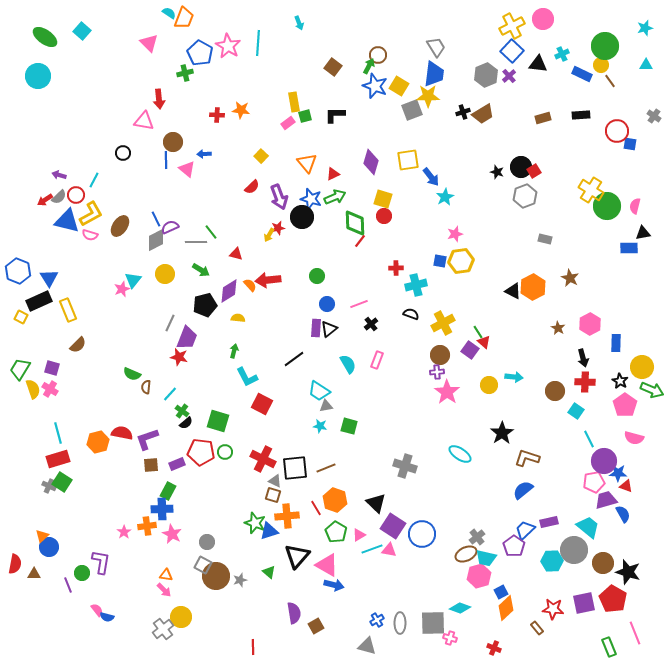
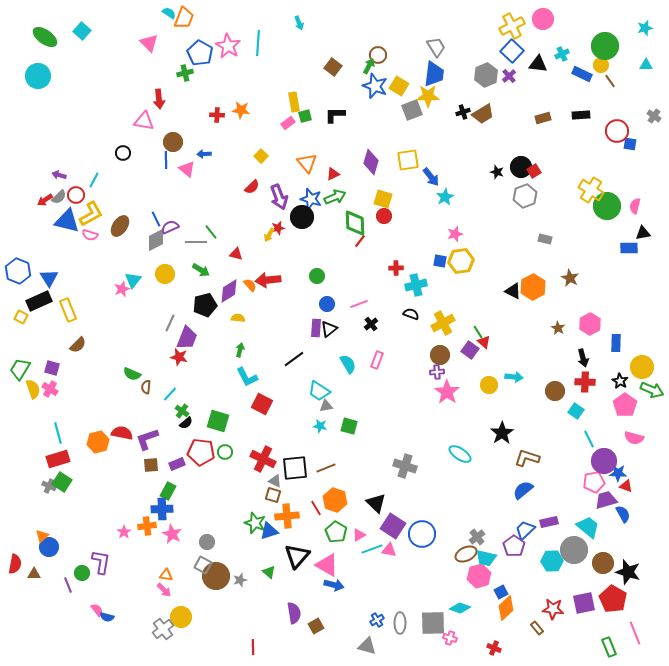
green arrow at (234, 351): moved 6 px right, 1 px up
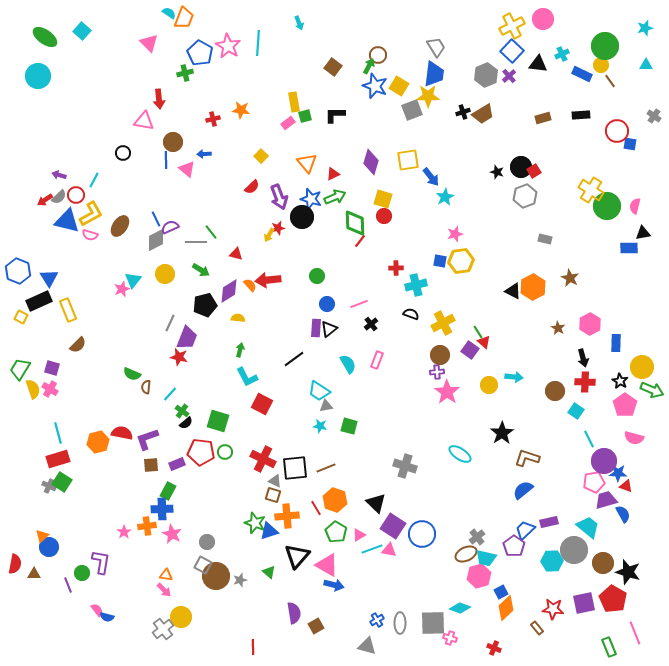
red cross at (217, 115): moved 4 px left, 4 px down; rotated 16 degrees counterclockwise
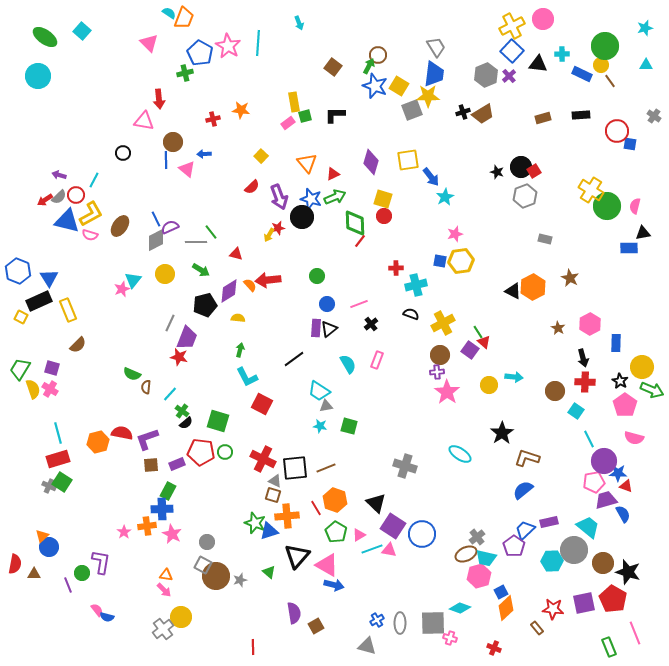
cyan cross at (562, 54): rotated 24 degrees clockwise
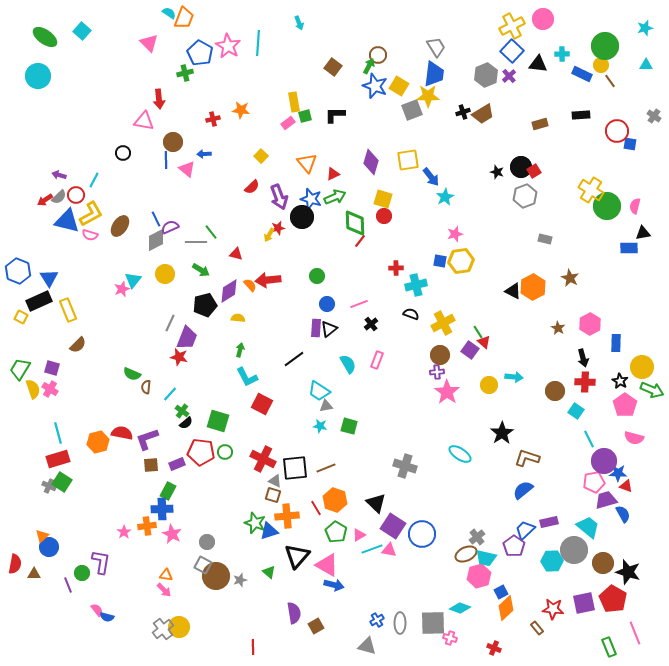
brown rectangle at (543, 118): moved 3 px left, 6 px down
yellow circle at (181, 617): moved 2 px left, 10 px down
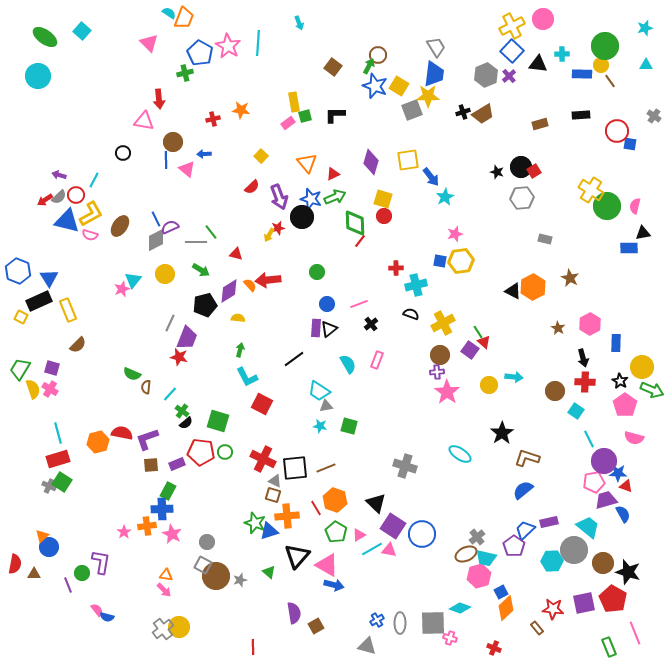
blue rectangle at (582, 74): rotated 24 degrees counterclockwise
gray hexagon at (525, 196): moved 3 px left, 2 px down; rotated 15 degrees clockwise
green circle at (317, 276): moved 4 px up
cyan line at (372, 549): rotated 10 degrees counterclockwise
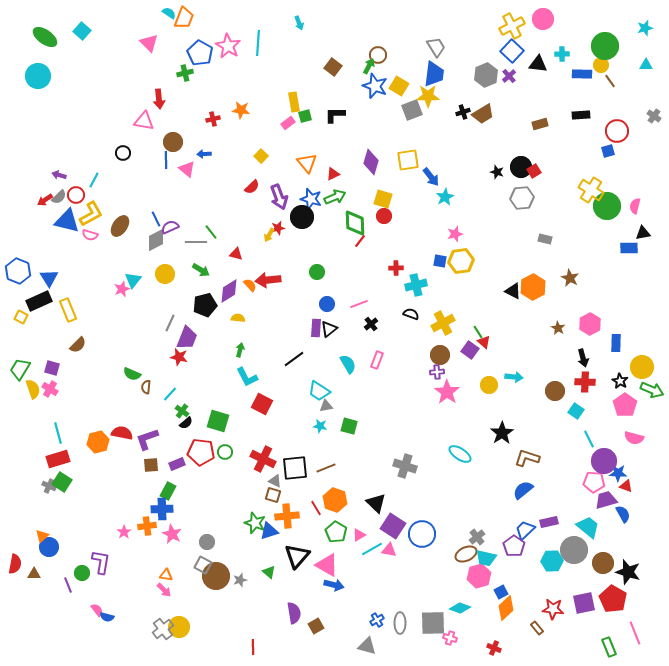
blue square at (630, 144): moved 22 px left, 7 px down; rotated 24 degrees counterclockwise
pink pentagon at (594, 482): rotated 15 degrees clockwise
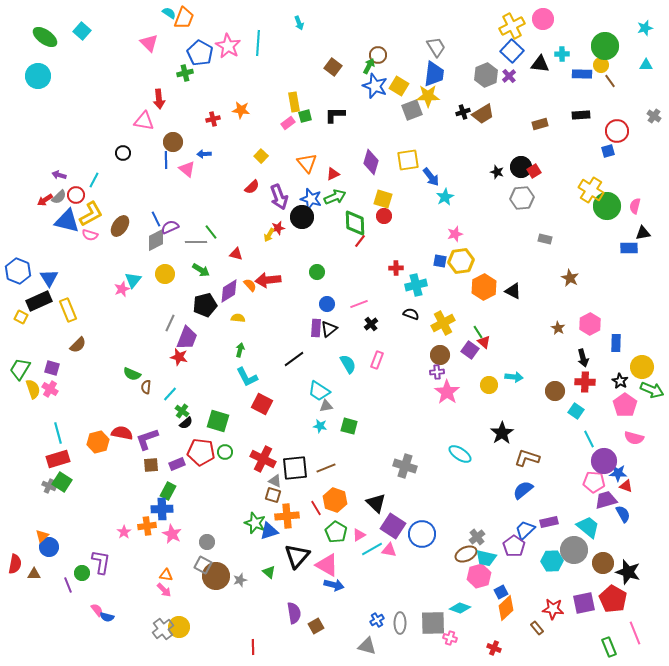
black triangle at (538, 64): moved 2 px right
orange hexagon at (533, 287): moved 49 px left
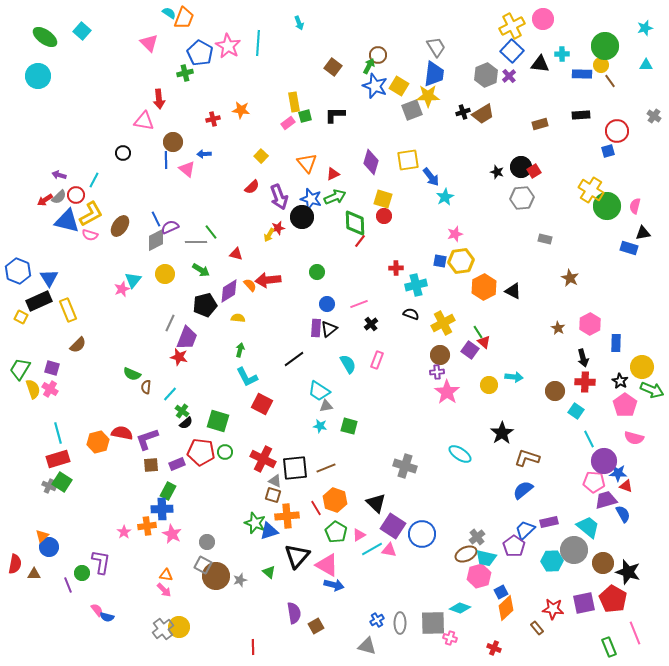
blue rectangle at (629, 248): rotated 18 degrees clockwise
